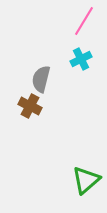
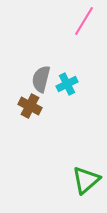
cyan cross: moved 14 px left, 25 px down
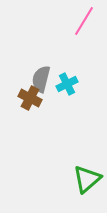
brown cross: moved 8 px up
green triangle: moved 1 px right, 1 px up
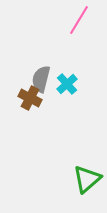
pink line: moved 5 px left, 1 px up
cyan cross: rotated 15 degrees counterclockwise
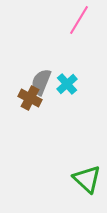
gray semicircle: moved 3 px down; rotated 8 degrees clockwise
green triangle: rotated 36 degrees counterclockwise
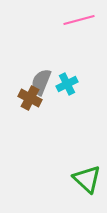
pink line: rotated 44 degrees clockwise
cyan cross: rotated 15 degrees clockwise
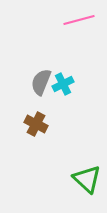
cyan cross: moved 4 px left
brown cross: moved 6 px right, 26 px down
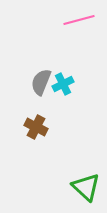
brown cross: moved 3 px down
green triangle: moved 1 px left, 8 px down
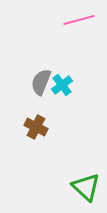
cyan cross: moved 1 px left, 1 px down; rotated 10 degrees counterclockwise
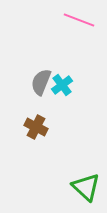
pink line: rotated 36 degrees clockwise
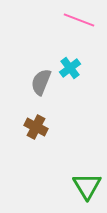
cyan cross: moved 8 px right, 17 px up
green triangle: moved 1 px right, 1 px up; rotated 16 degrees clockwise
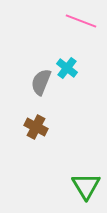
pink line: moved 2 px right, 1 px down
cyan cross: moved 3 px left; rotated 15 degrees counterclockwise
green triangle: moved 1 px left
